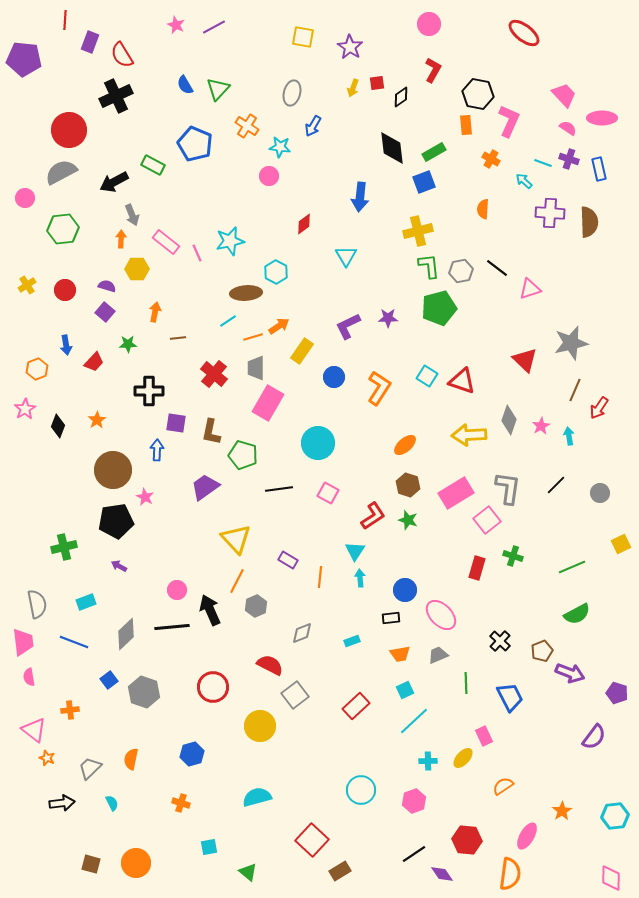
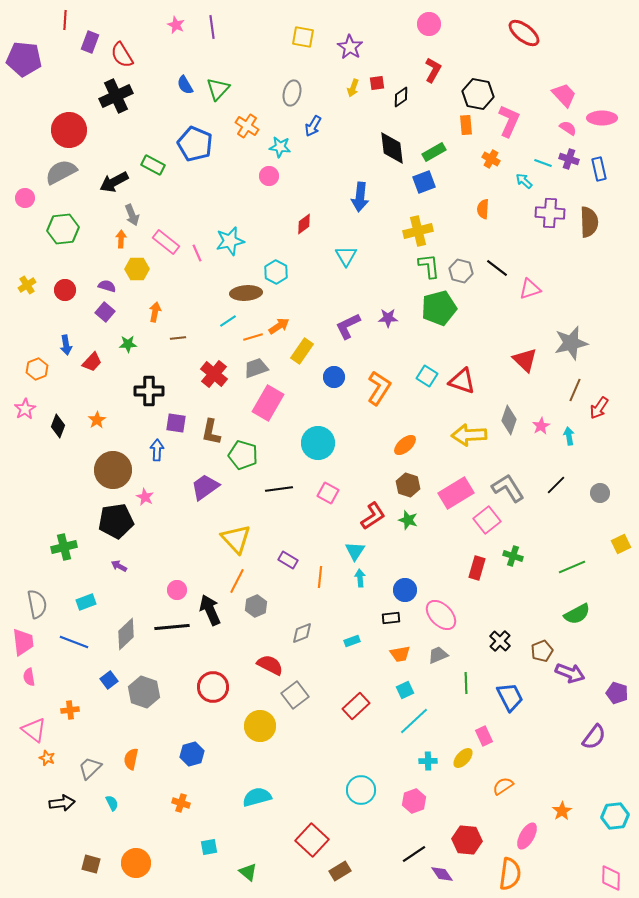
purple line at (214, 27): moved 2 px left; rotated 70 degrees counterclockwise
gray hexagon at (461, 271): rotated 25 degrees clockwise
red trapezoid at (94, 362): moved 2 px left
gray trapezoid at (256, 368): rotated 70 degrees clockwise
gray L-shape at (508, 488): rotated 40 degrees counterclockwise
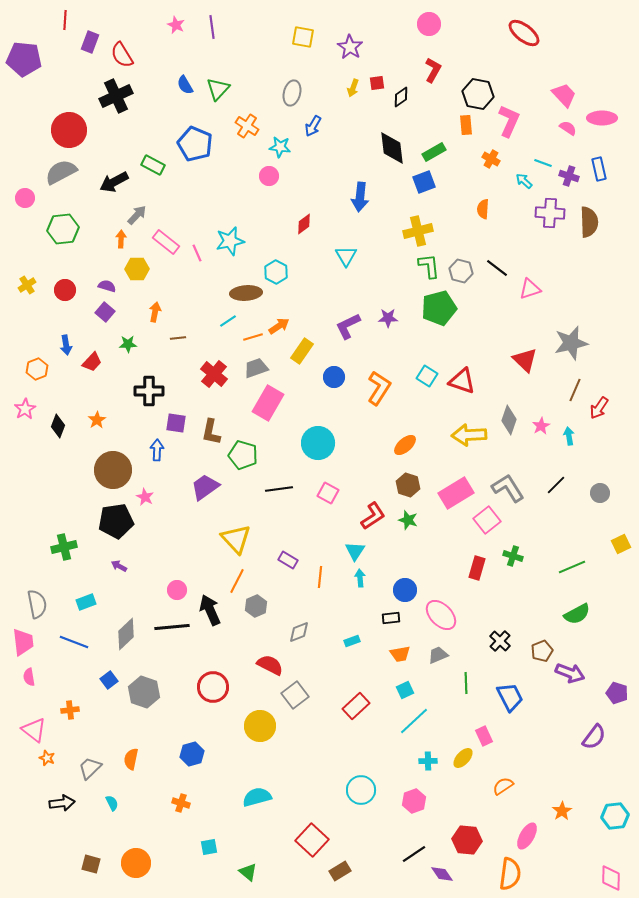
purple cross at (569, 159): moved 17 px down
gray arrow at (132, 215): moved 5 px right; rotated 115 degrees counterclockwise
gray diamond at (302, 633): moved 3 px left, 1 px up
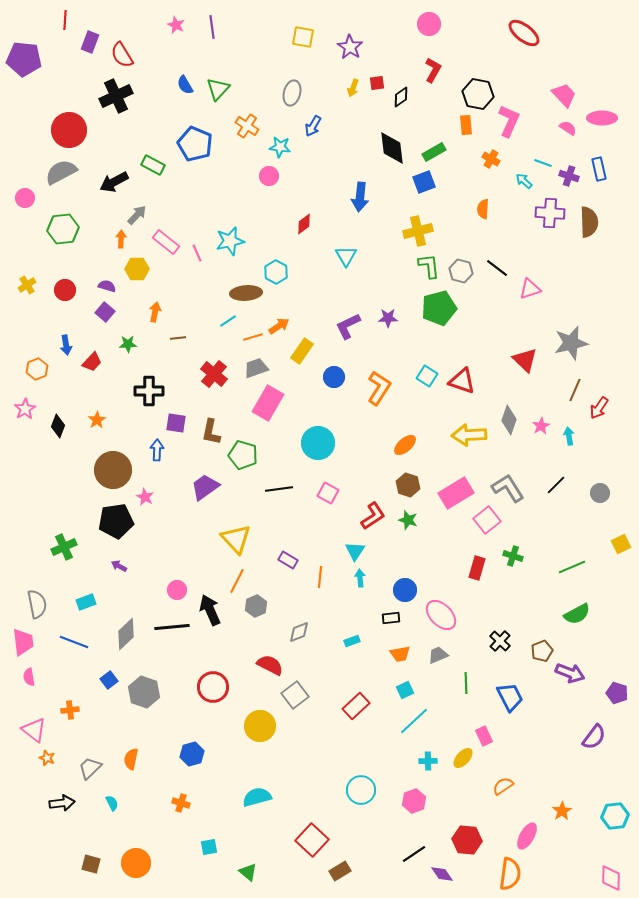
green cross at (64, 547): rotated 10 degrees counterclockwise
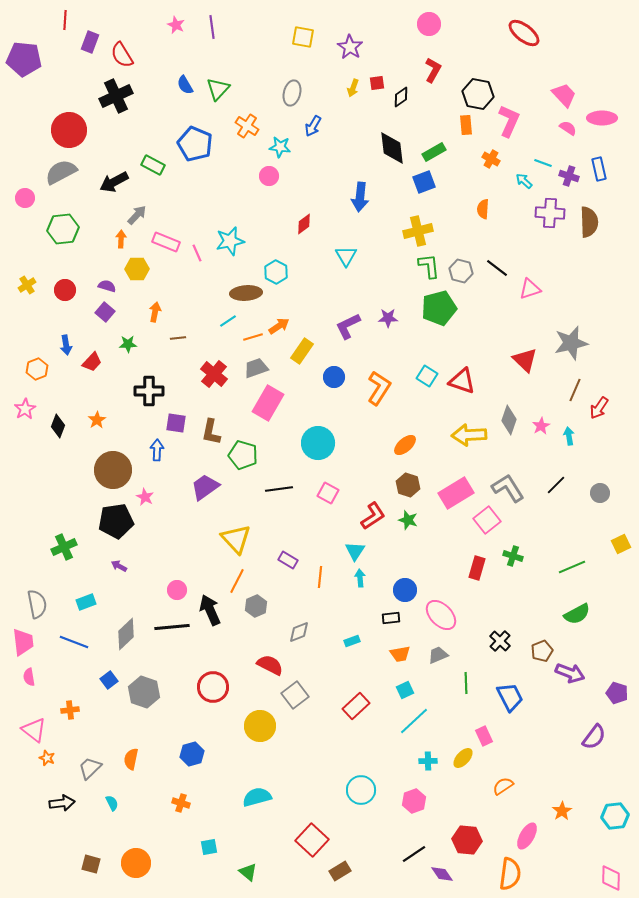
pink rectangle at (166, 242): rotated 16 degrees counterclockwise
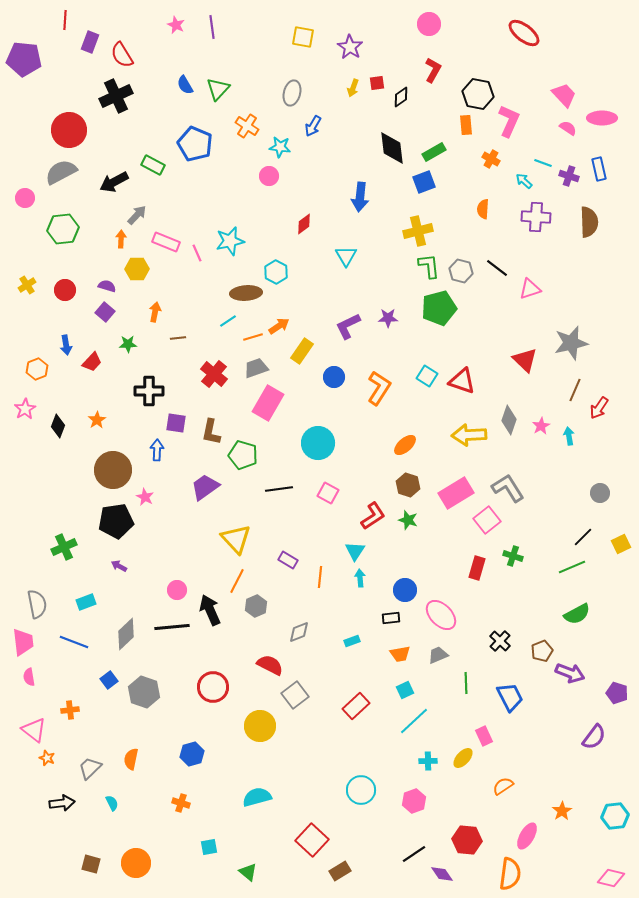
purple cross at (550, 213): moved 14 px left, 4 px down
black line at (556, 485): moved 27 px right, 52 px down
pink diamond at (611, 878): rotated 76 degrees counterclockwise
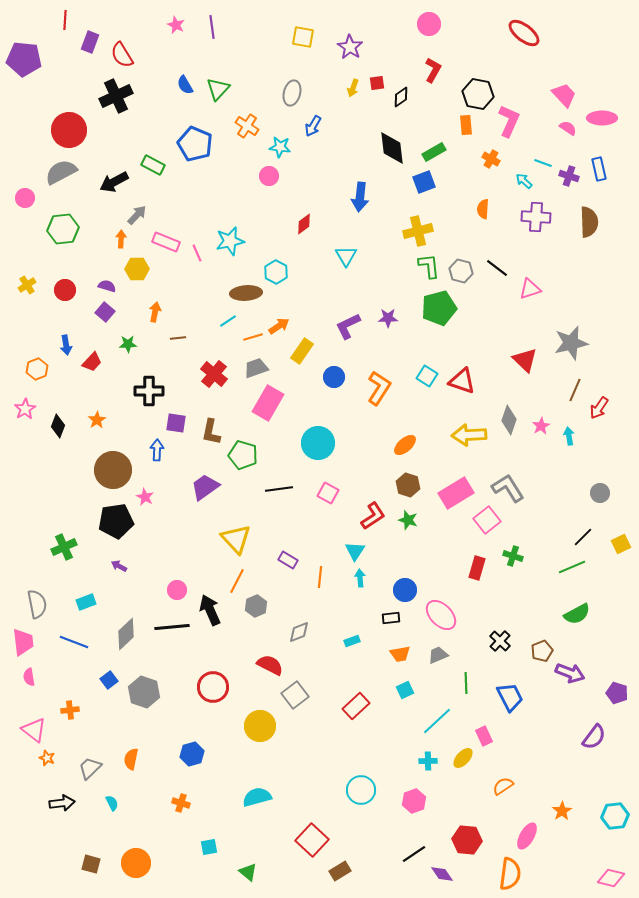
cyan line at (414, 721): moved 23 px right
